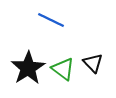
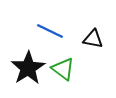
blue line: moved 1 px left, 11 px down
black triangle: moved 24 px up; rotated 35 degrees counterclockwise
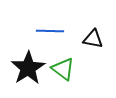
blue line: rotated 24 degrees counterclockwise
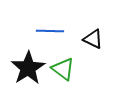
black triangle: rotated 15 degrees clockwise
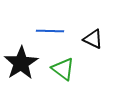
black star: moved 7 px left, 5 px up
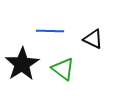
black star: moved 1 px right, 1 px down
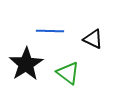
black star: moved 4 px right
green triangle: moved 5 px right, 4 px down
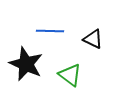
black star: rotated 16 degrees counterclockwise
green triangle: moved 2 px right, 2 px down
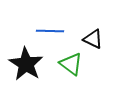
black star: rotated 8 degrees clockwise
green triangle: moved 1 px right, 11 px up
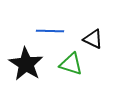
green triangle: rotated 20 degrees counterclockwise
